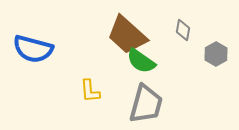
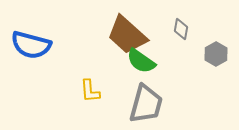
gray diamond: moved 2 px left, 1 px up
blue semicircle: moved 2 px left, 4 px up
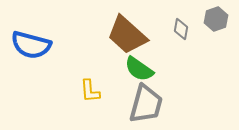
gray hexagon: moved 35 px up; rotated 10 degrees clockwise
green semicircle: moved 2 px left, 8 px down
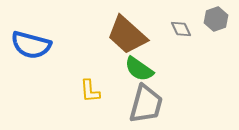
gray diamond: rotated 35 degrees counterclockwise
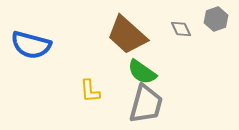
green semicircle: moved 3 px right, 3 px down
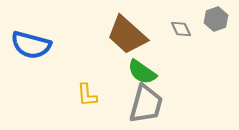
yellow L-shape: moved 3 px left, 4 px down
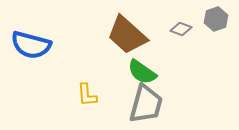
gray diamond: rotated 45 degrees counterclockwise
